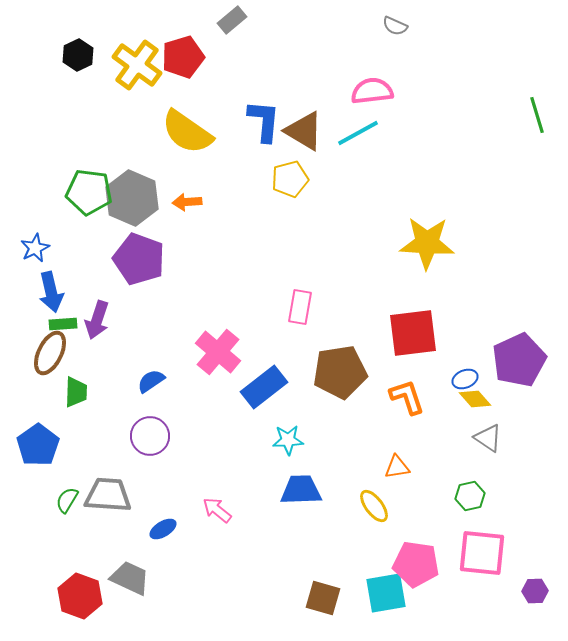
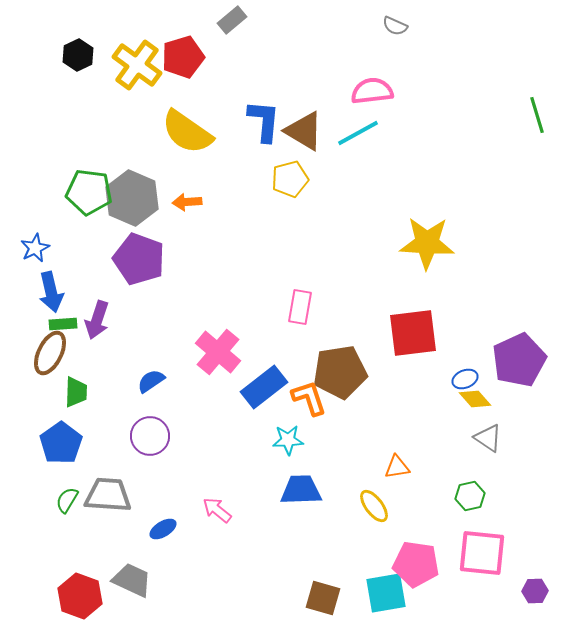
orange L-shape at (407, 397): moved 98 px left, 1 px down
blue pentagon at (38, 445): moved 23 px right, 2 px up
gray trapezoid at (130, 578): moved 2 px right, 2 px down
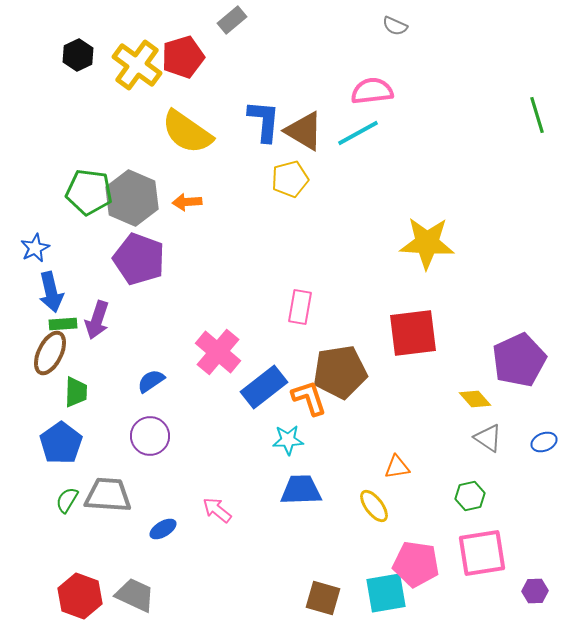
blue ellipse at (465, 379): moved 79 px right, 63 px down
pink square at (482, 553): rotated 15 degrees counterclockwise
gray trapezoid at (132, 580): moved 3 px right, 15 px down
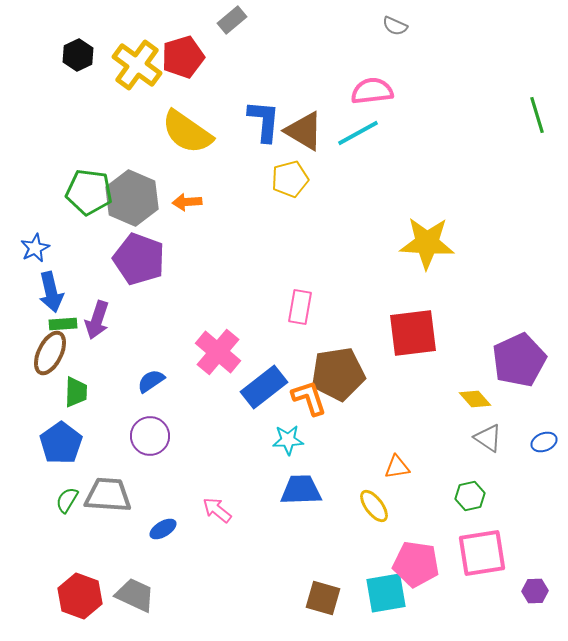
brown pentagon at (340, 372): moved 2 px left, 2 px down
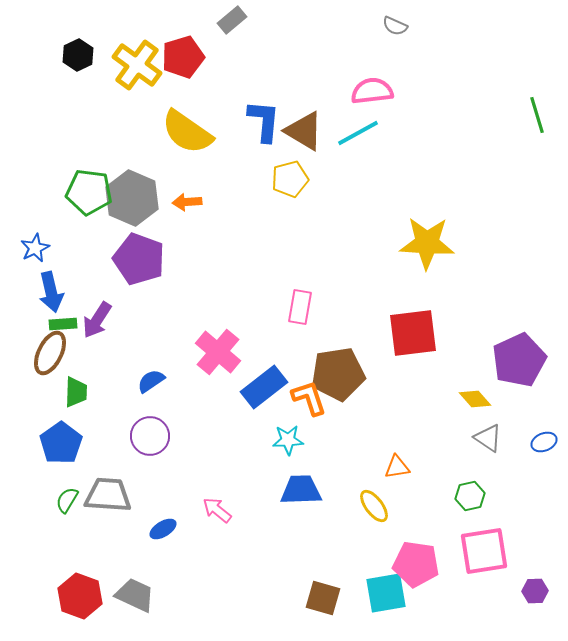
purple arrow at (97, 320): rotated 15 degrees clockwise
pink square at (482, 553): moved 2 px right, 2 px up
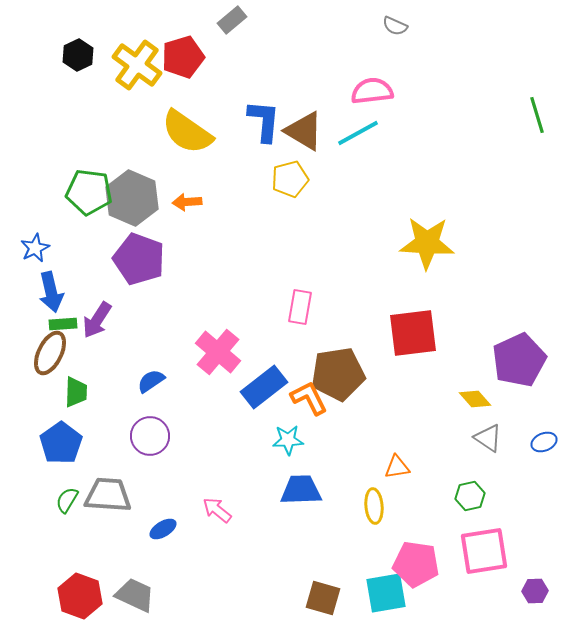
orange L-shape at (309, 398): rotated 9 degrees counterclockwise
yellow ellipse at (374, 506): rotated 32 degrees clockwise
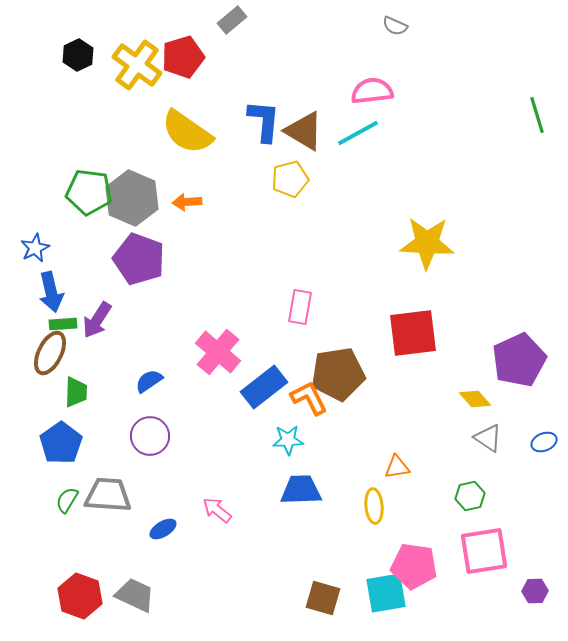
blue semicircle at (151, 381): moved 2 px left
pink pentagon at (416, 564): moved 2 px left, 2 px down
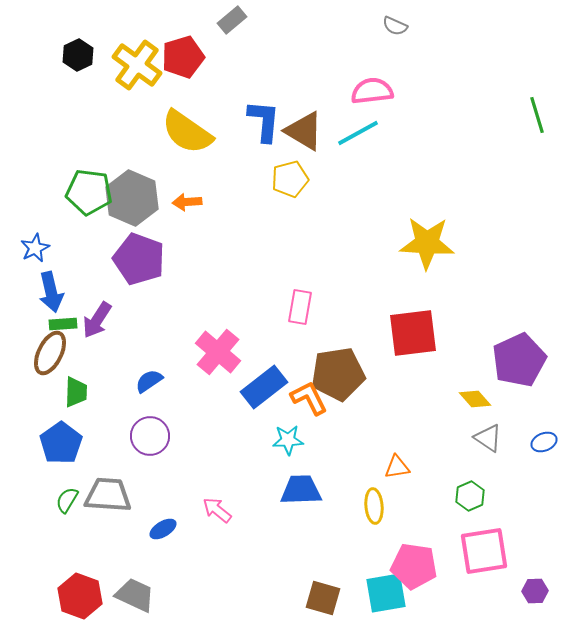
green hexagon at (470, 496): rotated 12 degrees counterclockwise
